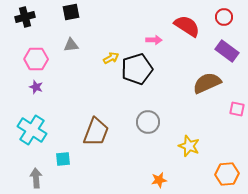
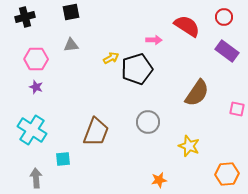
brown semicircle: moved 10 px left, 10 px down; rotated 148 degrees clockwise
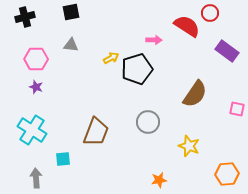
red circle: moved 14 px left, 4 px up
gray triangle: rotated 14 degrees clockwise
brown semicircle: moved 2 px left, 1 px down
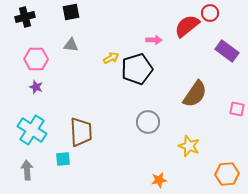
red semicircle: rotated 72 degrees counterclockwise
brown trapezoid: moved 15 px left; rotated 24 degrees counterclockwise
gray arrow: moved 9 px left, 8 px up
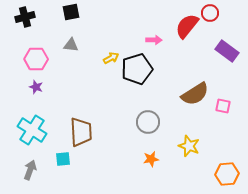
red semicircle: rotated 12 degrees counterclockwise
brown semicircle: rotated 24 degrees clockwise
pink square: moved 14 px left, 3 px up
gray arrow: moved 3 px right; rotated 24 degrees clockwise
orange star: moved 8 px left, 21 px up
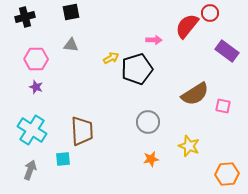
brown trapezoid: moved 1 px right, 1 px up
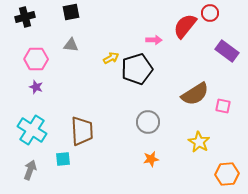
red semicircle: moved 2 px left
yellow star: moved 10 px right, 4 px up; rotated 10 degrees clockwise
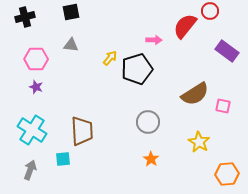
red circle: moved 2 px up
yellow arrow: moved 1 px left; rotated 21 degrees counterclockwise
orange star: rotated 28 degrees counterclockwise
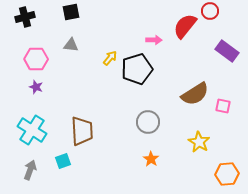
cyan square: moved 2 px down; rotated 14 degrees counterclockwise
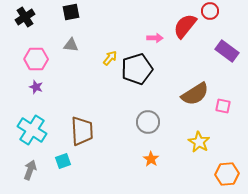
black cross: rotated 18 degrees counterclockwise
pink arrow: moved 1 px right, 2 px up
